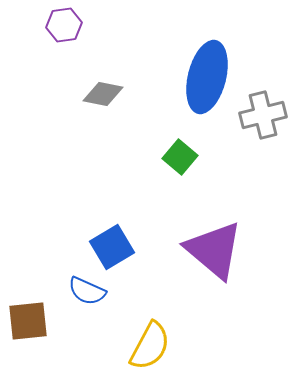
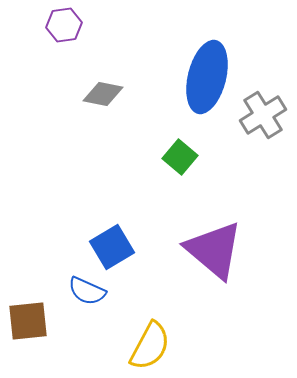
gray cross: rotated 18 degrees counterclockwise
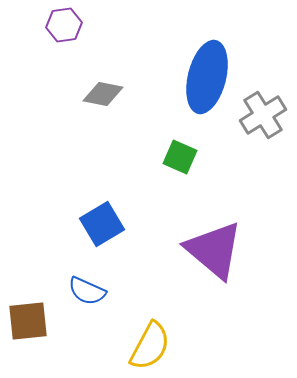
green square: rotated 16 degrees counterclockwise
blue square: moved 10 px left, 23 px up
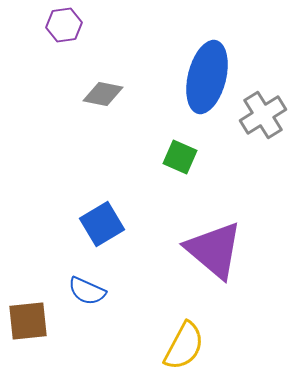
yellow semicircle: moved 34 px right
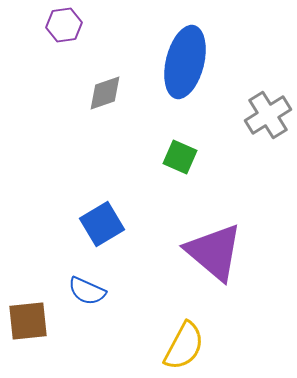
blue ellipse: moved 22 px left, 15 px up
gray diamond: moved 2 px right, 1 px up; rotated 30 degrees counterclockwise
gray cross: moved 5 px right
purple triangle: moved 2 px down
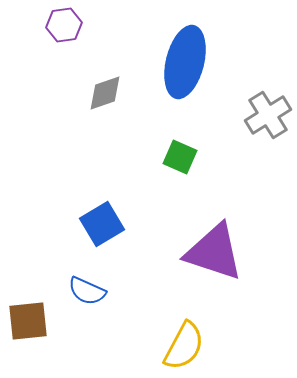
purple triangle: rotated 22 degrees counterclockwise
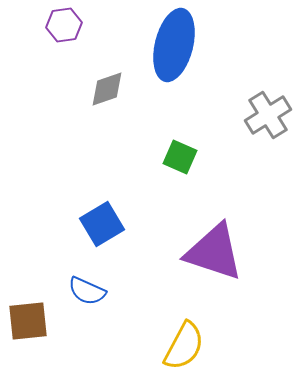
blue ellipse: moved 11 px left, 17 px up
gray diamond: moved 2 px right, 4 px up
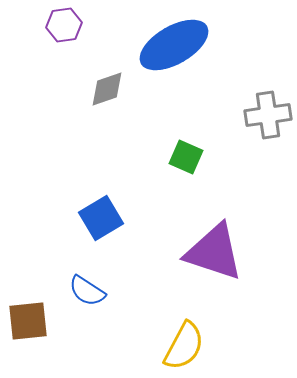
blue ellipse: rotated 46 degrees clockwise
gray cross: rotated 24 degrees clockwise
green square: moved 6 px right
blue square: moved 1 px left, 6 px up
blue semicircle: rotated 9 degrees clockwise
